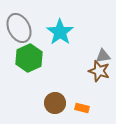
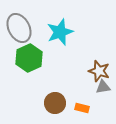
cyan star: rotated 16 degrees clockwise
gray triangle: moved 31 px down
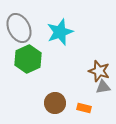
green hexagon: moved 1 px left, 1 px down
orange rectangle: moved 2 px right
